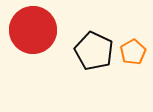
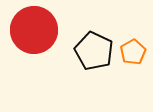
red circle: moved 1 px right
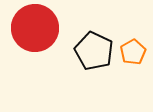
red circle: moved 1 px right, 2 px up
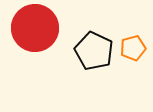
orange pentagon: moved 4 px up; rotated 15 degrees clockwise
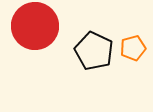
red circle: moved 2 px up
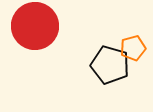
black pentagon: moved 16 px right, 14 px down; rotated 9 degrees counterclockwise
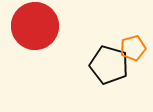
black pentagon: moved 1 px left
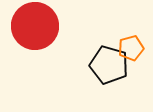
orange pentagon: moved 2 px left
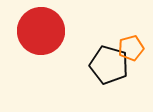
red circle: moved 6 px right, 5 px down
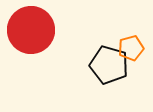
red circle: moved 10 px left, 1 px up
